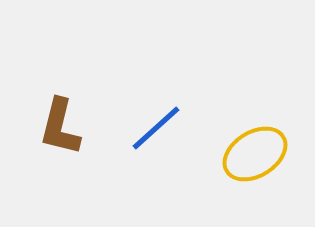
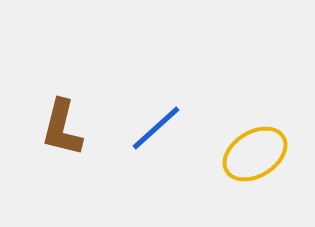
brown L-shape: moved 2 px right, 1 px down
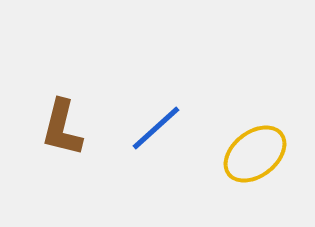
yellow ellipse: rotated 6 degrees counterclockwise
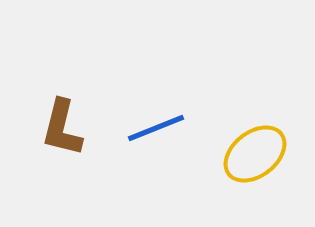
blue line: rotated 20 degrees clockwise
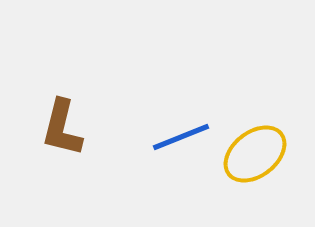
blue line: moved 25 px right, 9 px down
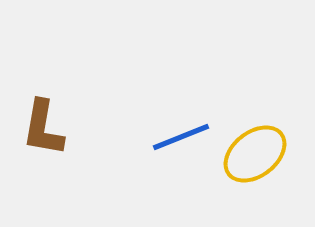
brown L-shape: moved 19 px left; rotated 4 degrees counterclockwise
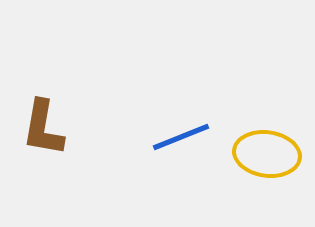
yellow ellipse: moved 12 px right; rotated 46 degrees clockwise
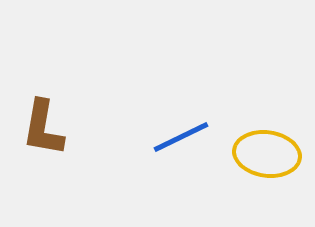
blue line: rotated 4 degrees counterclockwise
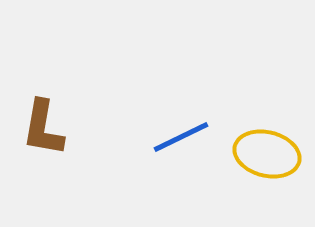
yellow ellipse: rotated 6 degrees clockwise
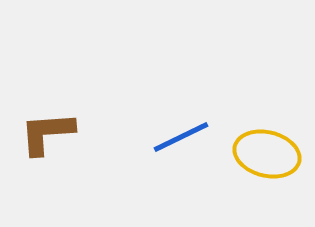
brown L-shape: moved 4 px right, 5 px down; rotated 76 degrees clockwise
